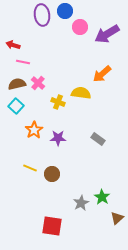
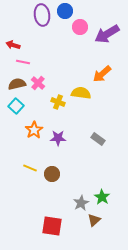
brown triangle: moved 23 px left, 2 px down
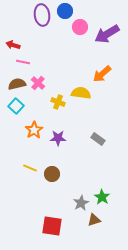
brown triangle: rotated 24 degrees clockwise
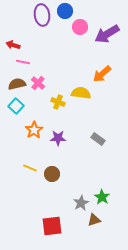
red square: rotated 15 degrees counterclockwise
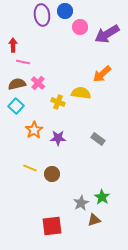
red arrow: rotated 72 degrees clockwise
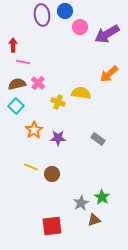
orange arrow: moved 7 px right
yellow line: moved 1 px right, 1 px up
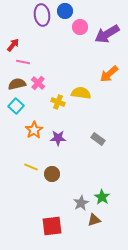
red arrow: rotated 40 degrees clockwise
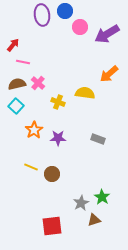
yellow semicircle: moved 4 px right
gray rectangle: rotated 16 degrees counterclockwise
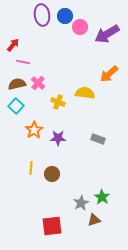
blue circle: moved 5 px down
yellow line: moved 1 px down; rotated 72 degrees clockwise
